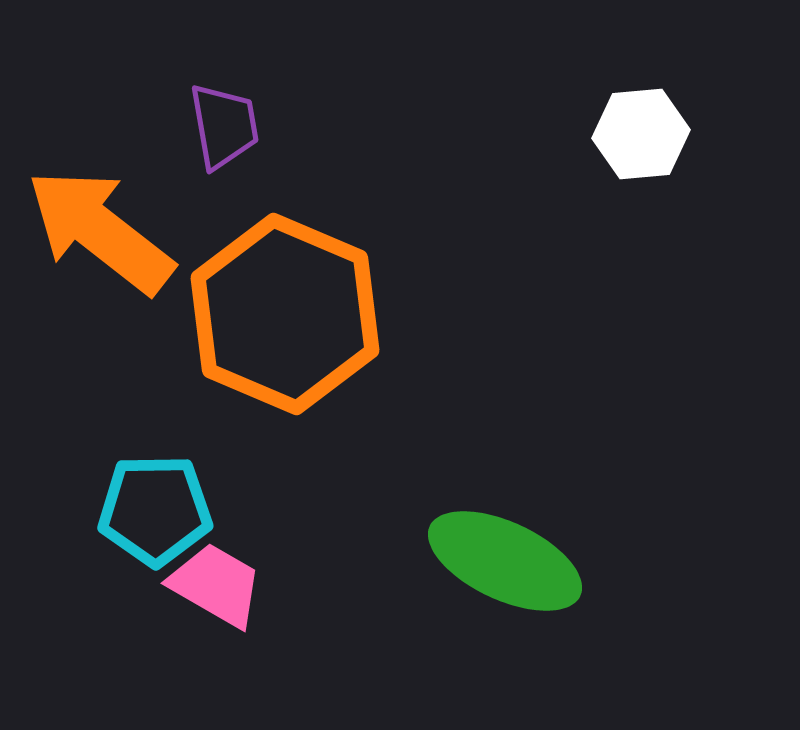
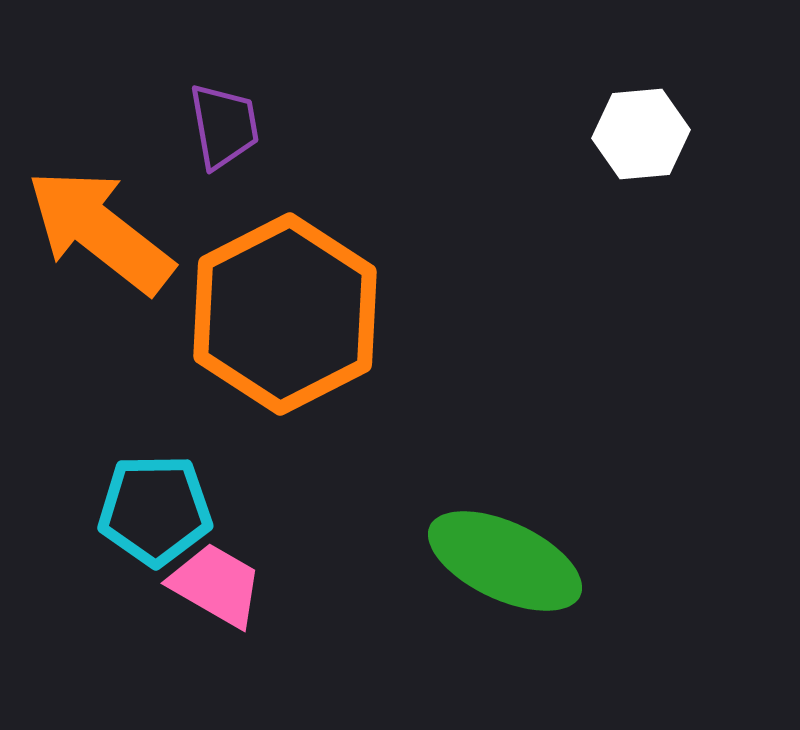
orange hexagon: rotated 10 degrees clockwise
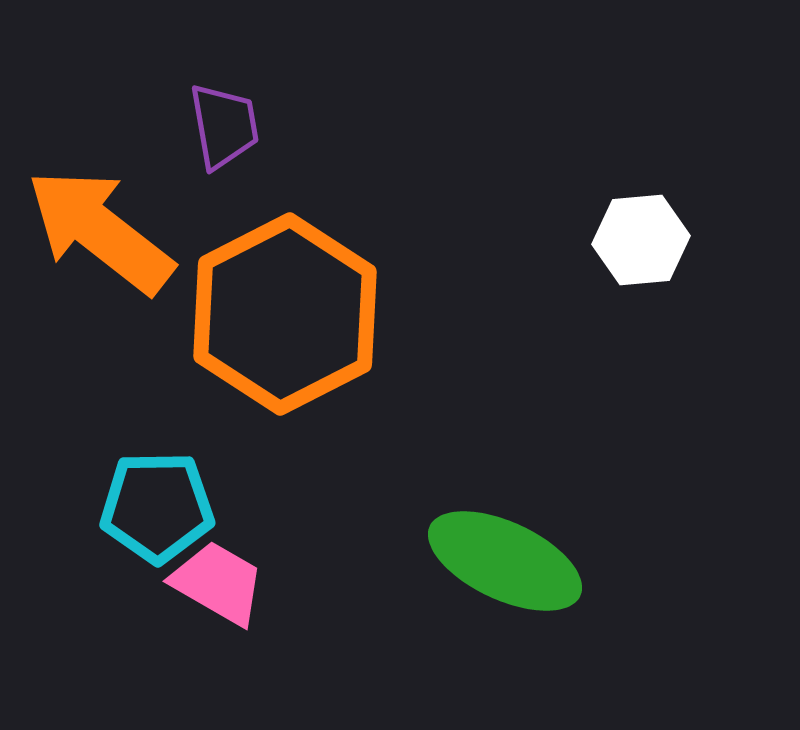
white hexagon: moved 106 px down
cyan pentagon: moved 2 px right, 3 px up
pink trapezoid: moved 2 px right, 2 px up
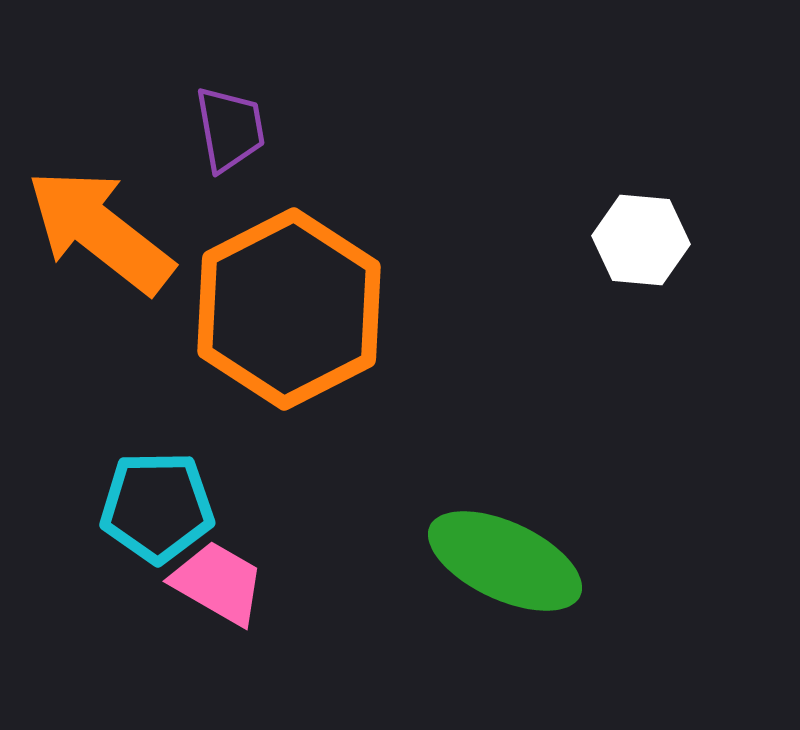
purple trapezoid: moved 6 px right, 3 px down
white hexagon: rotated 10 degrees clockwise
orange hexagon: moved 4 px right, 5 px up
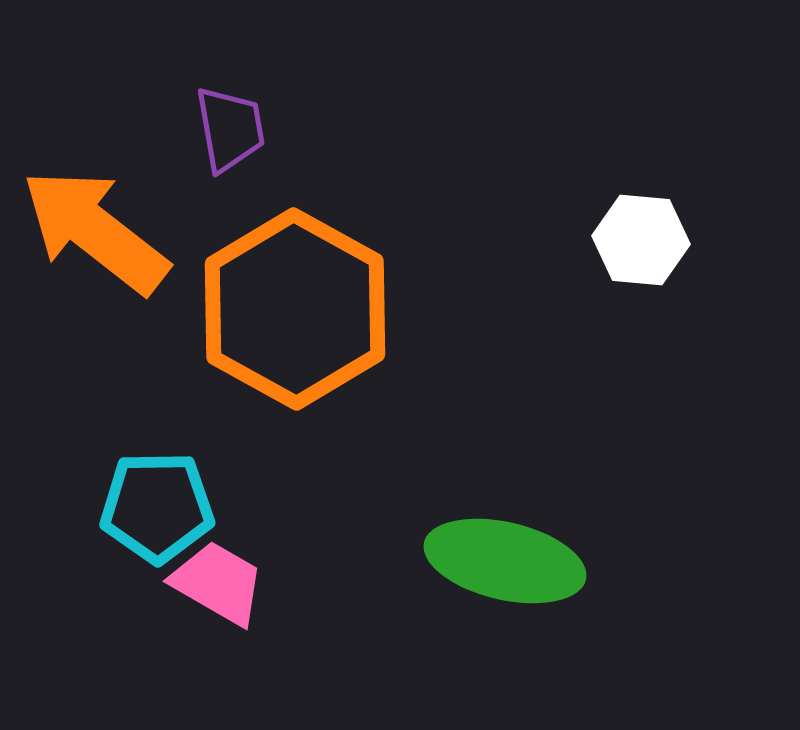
orange arrow: moved 5 px left
orange hexagon: moved 6 px right; rotated 4 degrees counterclockwise
green ellipse: rotated 12 degrees counterclockwise
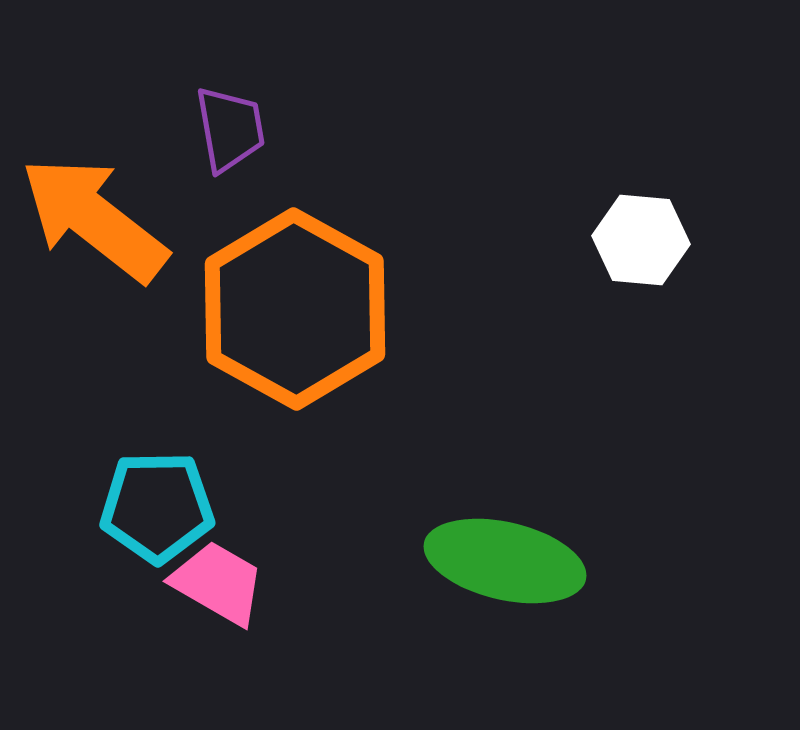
orange arrow: moved 1 px left, 12 px up
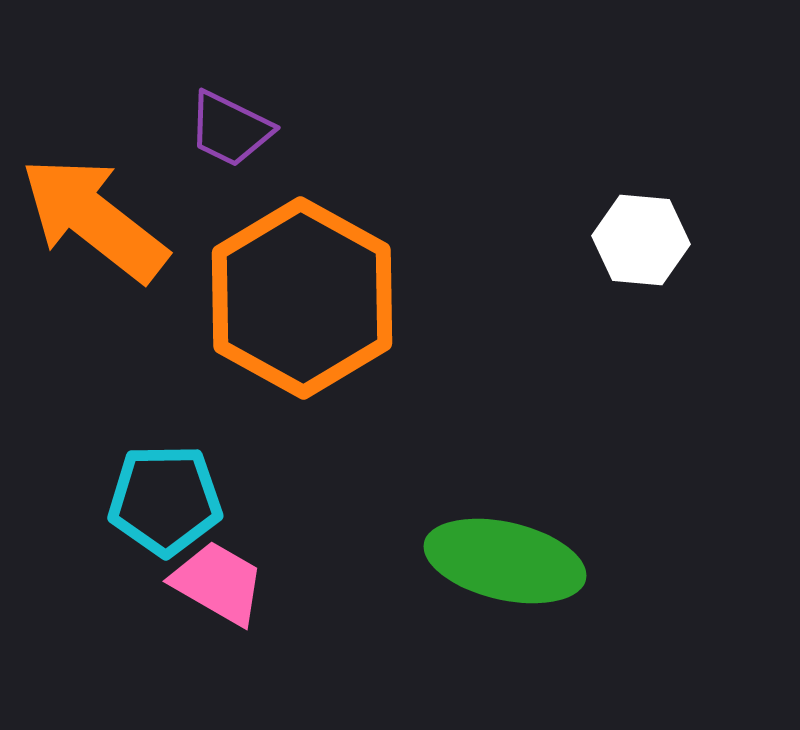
purple trapezoid: rotated 126 degrees clockwise
orange hexagon: moved 7 px right, 11 px up
cyan pentagon: moved 8 px right, 7 px up
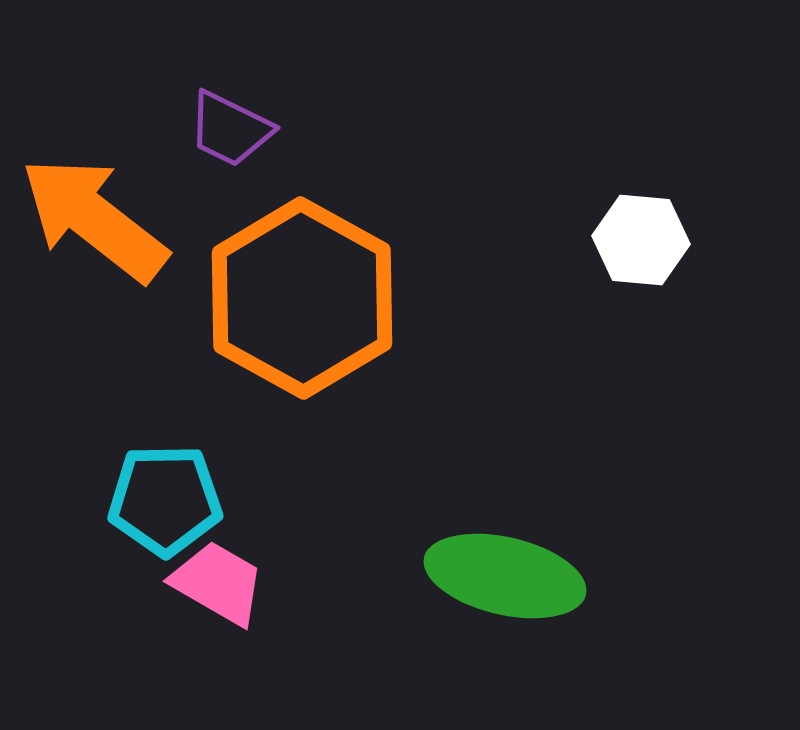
green ellipse: moved 15 px down
